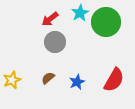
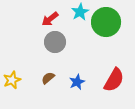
cyan star: moved 1 px up
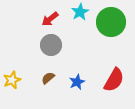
green circle: moved 5 px right
gray circle: moved 4 px left, 3 px down
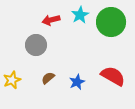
cyan star: moved 3 px down
red arrow: moved 1 px right, 1 px down; rotated 24 degrees clockwise
gray circle: moved 15 px left
red semicircle: moved 1 px left, 4 px up; rotated 90 degrees counterclockwise
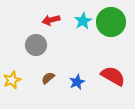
cyan star: moved 3 px right, 6 px down
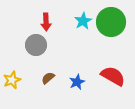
red arrow: moved 5 px left, 2 px down; rotated 78 degrees counterclockwise
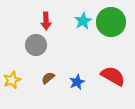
red arrow: moved 1 px up
